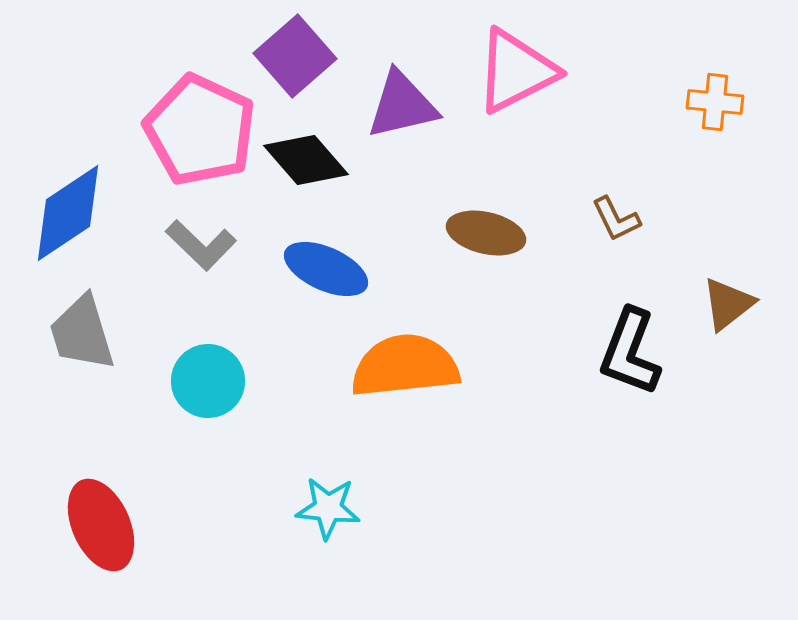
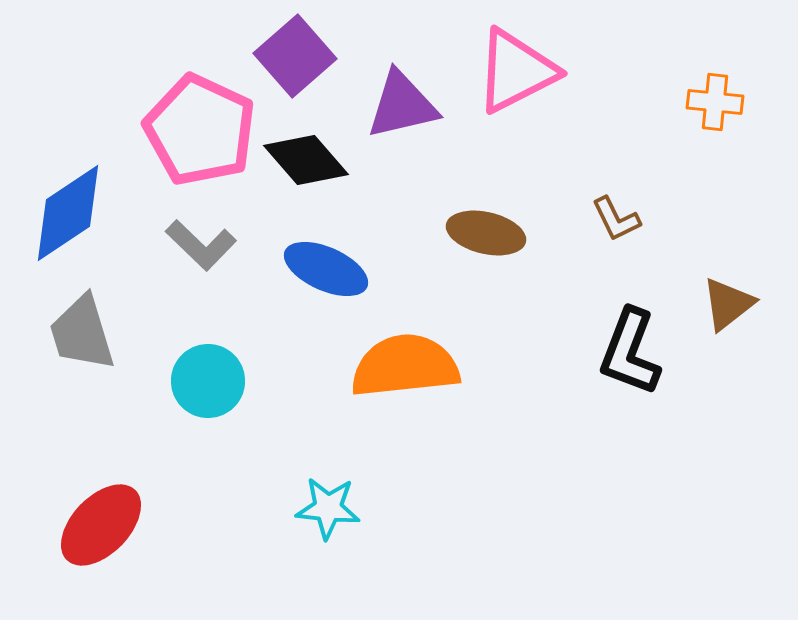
red ellipse: rotated 68 degrees clockwise
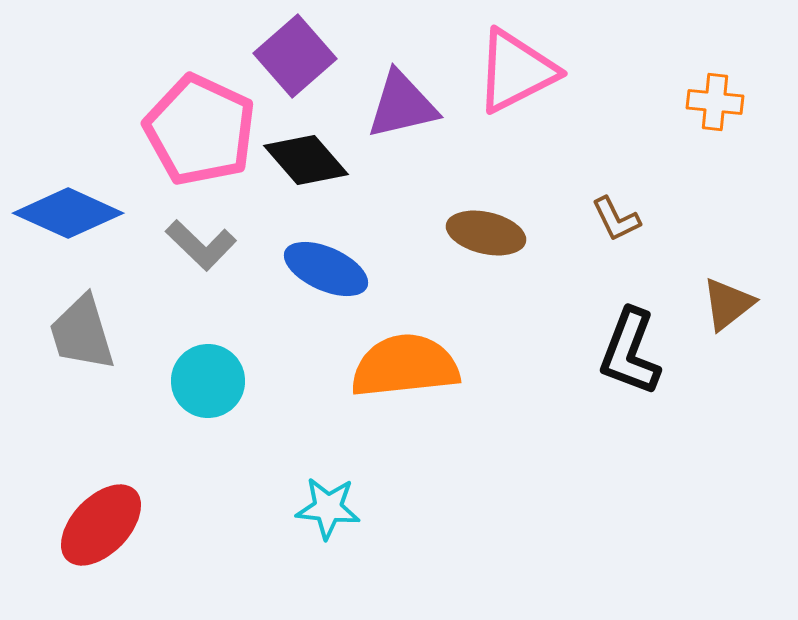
blue diamond: rotated 58 degrees clockwise
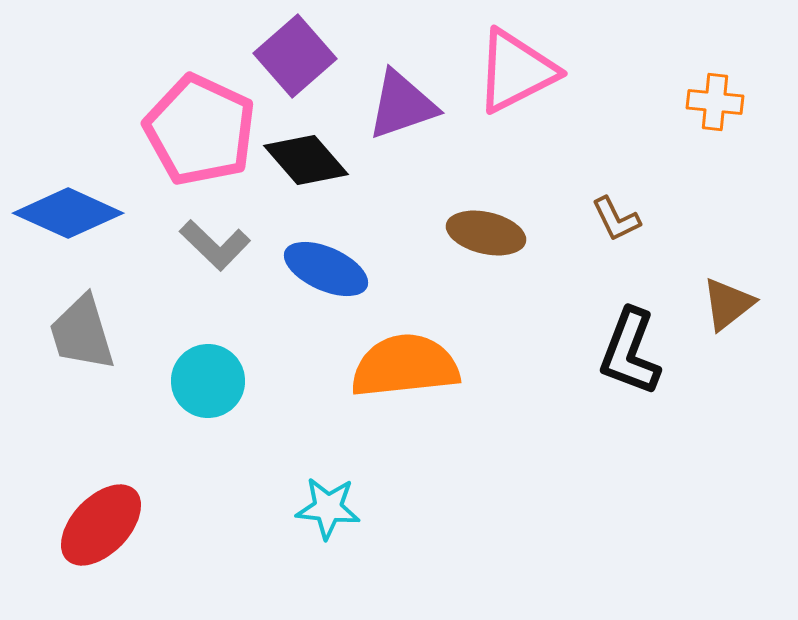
purple triangle: rotated 6 degrees counterclockwise
gray L-shape: moved 14 px right
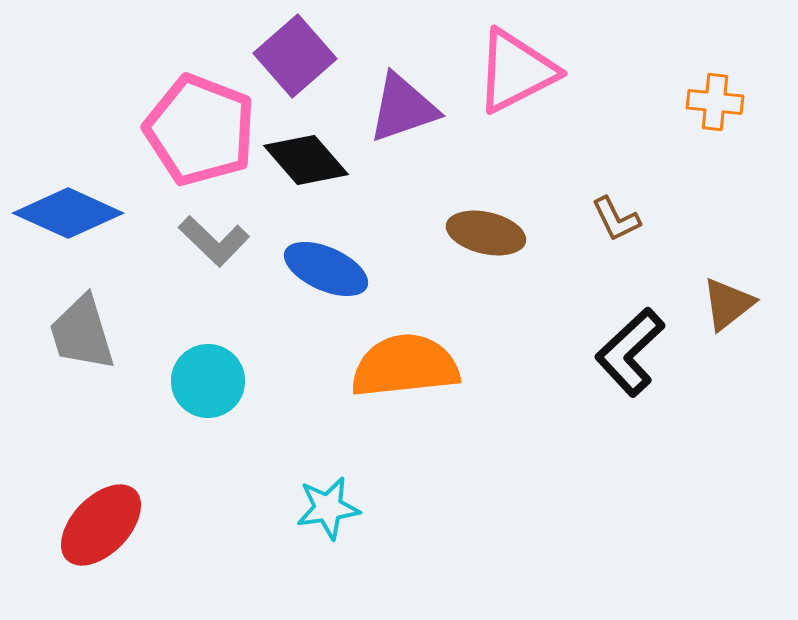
purple triangle: moved 1 px right, 3 px down
pink pentagon: rotated 4 degrees counterclockwise
gray L-shape: moved 1 px left, 4 px up
black L-shape: rotated 26 degrees clockwise
cyan star: rotated 14 degrees counterclockwise
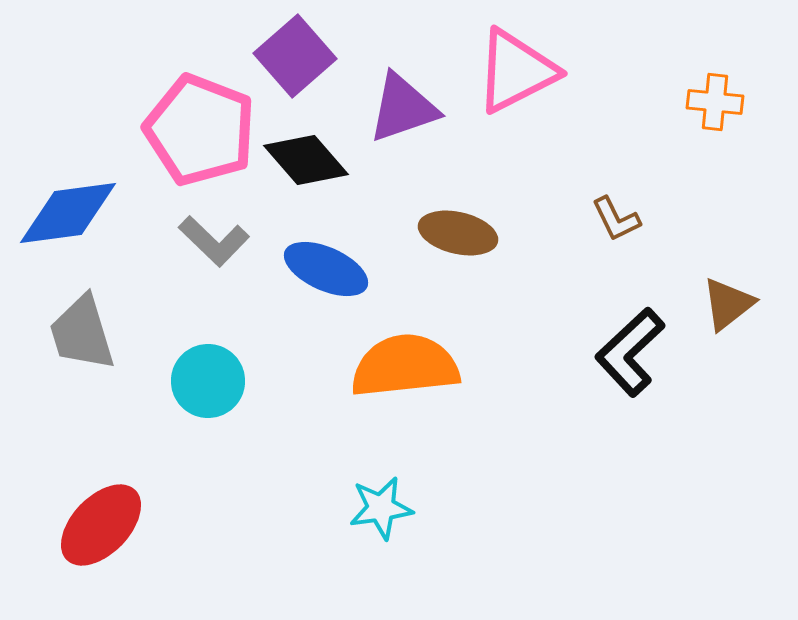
blue diamond: rotated 32 degrees counterclockwise
brown ellipse: moved 28 px left
cyan star: moved 53 px right
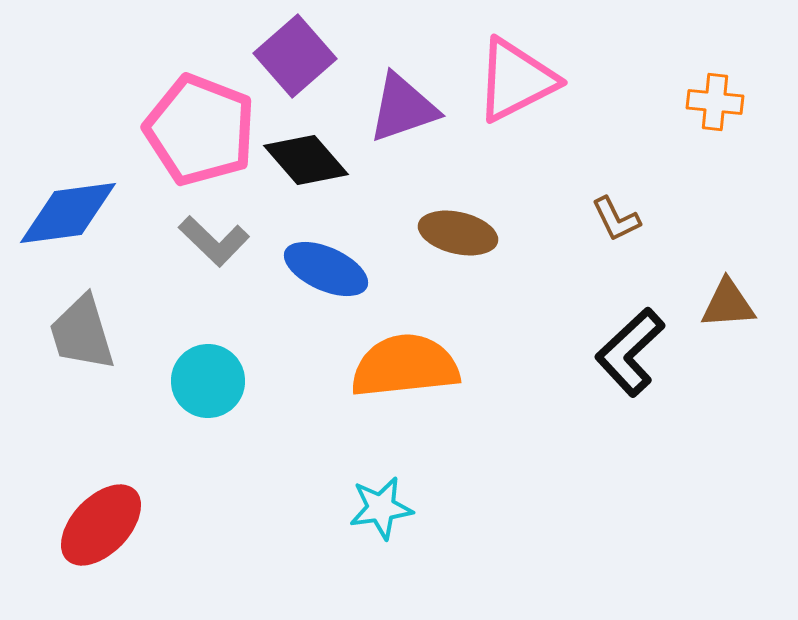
pink triangle: moved 9 px down
brown triangle: rotated 34 degrees clockwise
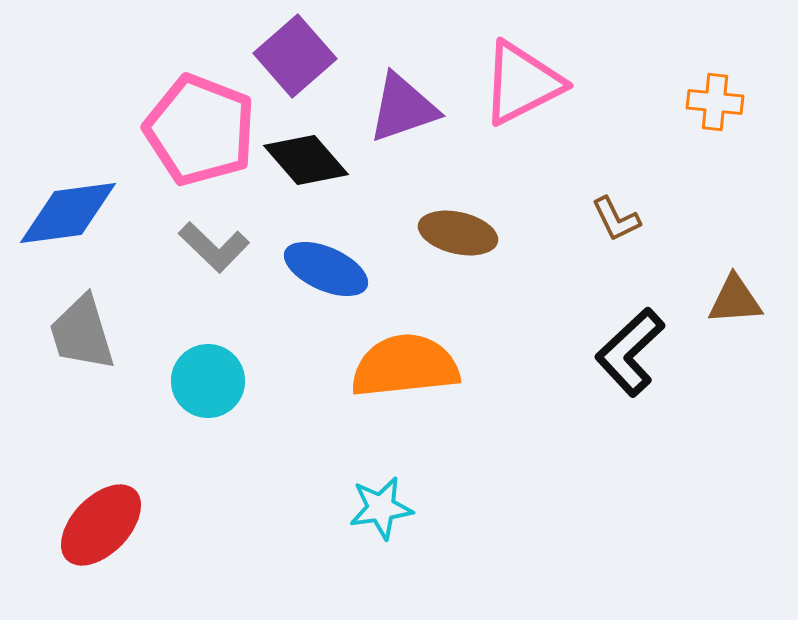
pink triangle: moved 6 px right, 3 px down
gray L-shape: moved 6 px down
brown triangle: moved 7 px right, 4 px up
